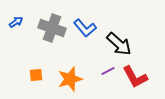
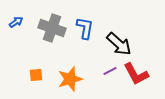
blue L-shape: rotated 130 degrees counterclockwise
purple line: moved 2 px right
red L-shape: moved 1 px right, 3 px up
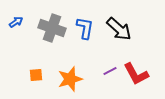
black arrow: moved 15 px up
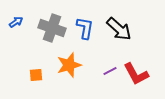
orange star: moved 1 px left, 14 px up
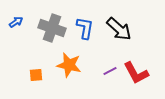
orange star: rotated 30 degrees clockwise
red L-shape: moved 1 px up
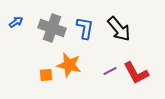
black arrow: rotated 8 degrees clockwise
orange square: moved 10 px right
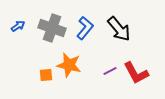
blue arrow: moved 2 px right, 4 px down
blue L-shape: rotated 30 degrees clockwise
